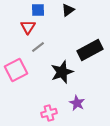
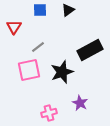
blue square: moved 2 px right
red triangle: moved 14 px left
pink square: moved 13 px right; rotated 15 degrees clockwise
purple star: moved 3 px right
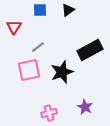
purple star: moved 5 px right, 4 px down
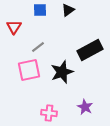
pink cross: rotated 21 degrees clockwise
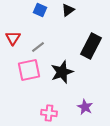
blue square: rotated 24 degrees clockwise
red triangle: moved 1 px left, 11 px down
black rectangle: moved 1 px right, 4 px up; rotated 35 degrees counterclockwise
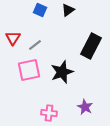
gray line: moved 3 px left, 2 px up
